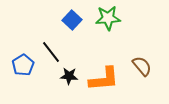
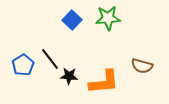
black line: moved 1 px left, 7 px down
brown semicircle: rotated 145 degrees clockwise
orange L-shape: moved 3 px down
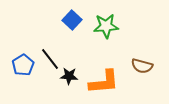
green star: moved 2 px left, 8 px down
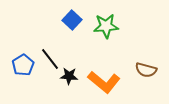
brown semicircle: moved 4 px right, 4 px down
orange L-shape: rotated 44 degrees clockwise
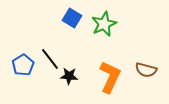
blue square: moved 2 px up; rotated 12 degrees counterclockwise
green star: moved 2 px left, 2 px up; rotated 20 degrees counterclockwise
orange L-shape: moved 6 px right, 5 px up; rotated 104 degrees counterclockwise
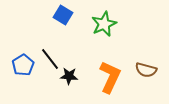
blue square: moved 9 px left, 3 px up
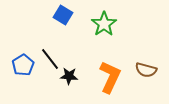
green star: rotated 10 degrees counterclockwise
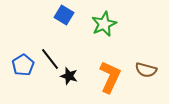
blue square: moved 1 px right
green star: rotated 10 degrees clockwise
black star: rotated 12 degrees clockwise
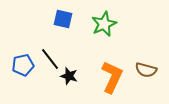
blue square: moved 1 px left, 4 px down; rotated 18 degrees counterclockwise
blue pentagon: rotated 20 degrees clockwise
orange L-shape: moved 2 px right
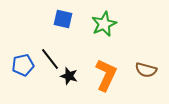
orange L-shape: moved 6 px left, 2 px up
